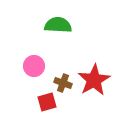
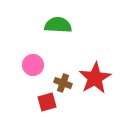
pink circle: moved 1 px left, 1 px up
red star: moved 1 px right, 2 px up
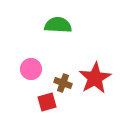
pink circle: moved 2 px left, 4 px down
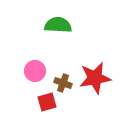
pink circle: moved 4 px right, 2 px down
red star: rotated 20 degrees clockwise
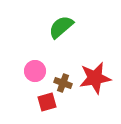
green semicircle: moved 3 px right, 2 px down; rotated 44 degrees counterclockwise
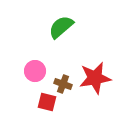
brown cross: moved 1 px down
red square: rotated 30 degrees clockwise
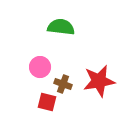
green semicircle: rotated 48 degrees clockwise
pink circle: moved 5 px right, 4 px up
red star: moved 4 px right, 3 px down
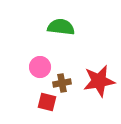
brown cross: moved 1 px left, 1 px up; rotated 30 degrees counterclockwise
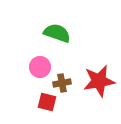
green semicircle: moved 4 px left, 6 px down; rotated 12 degrees clockwise
